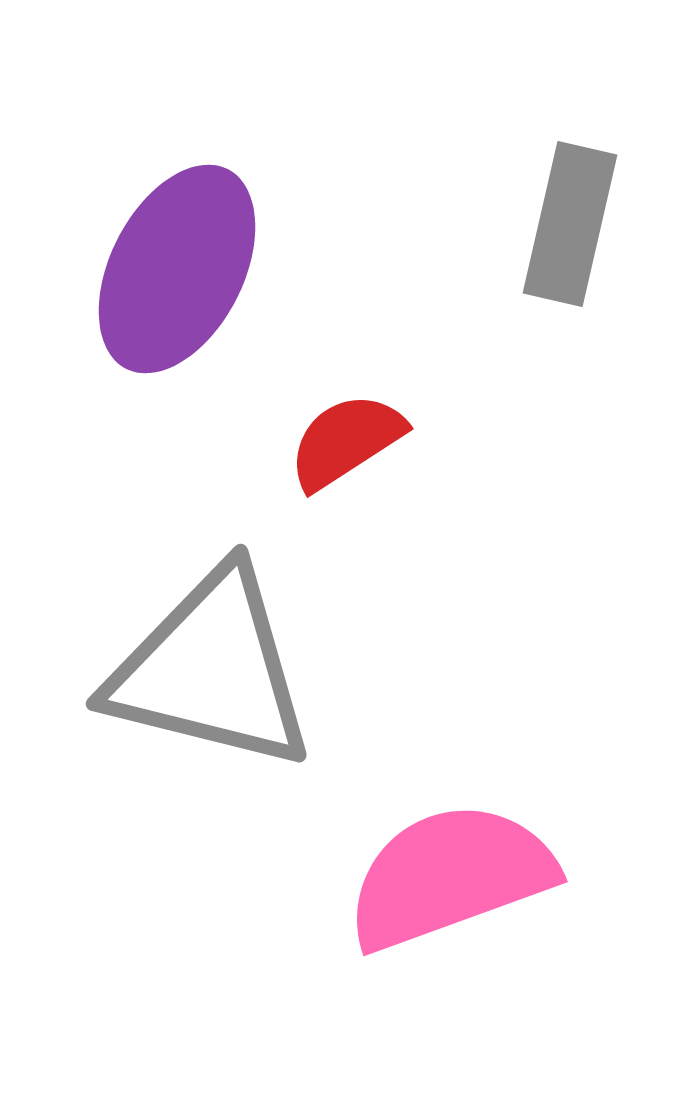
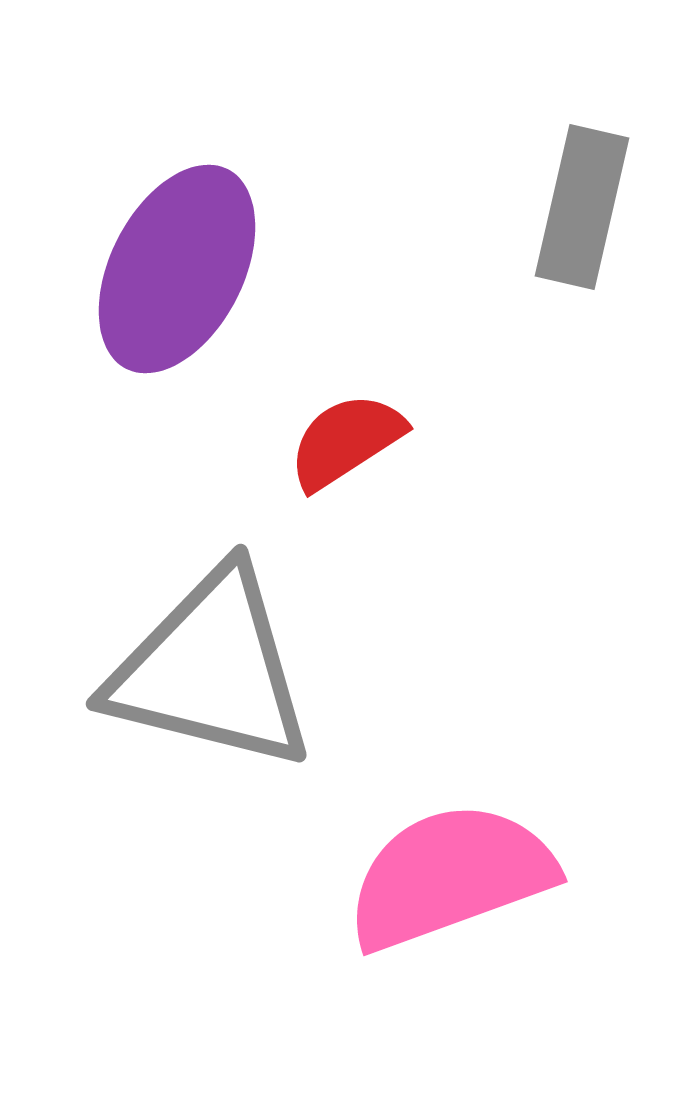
gray rectangle: moved 12 px right, 17 px up
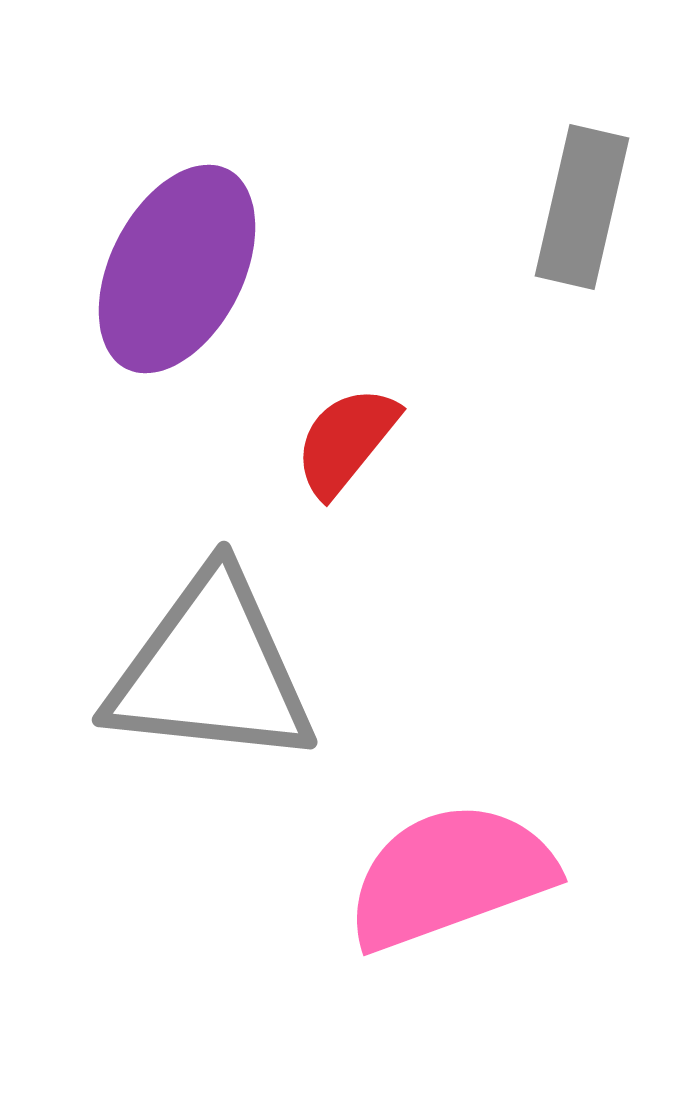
red semicircle: rotated 18 degrees counterclockwise
gray triangle: rotated 8 degrees counterclockwise
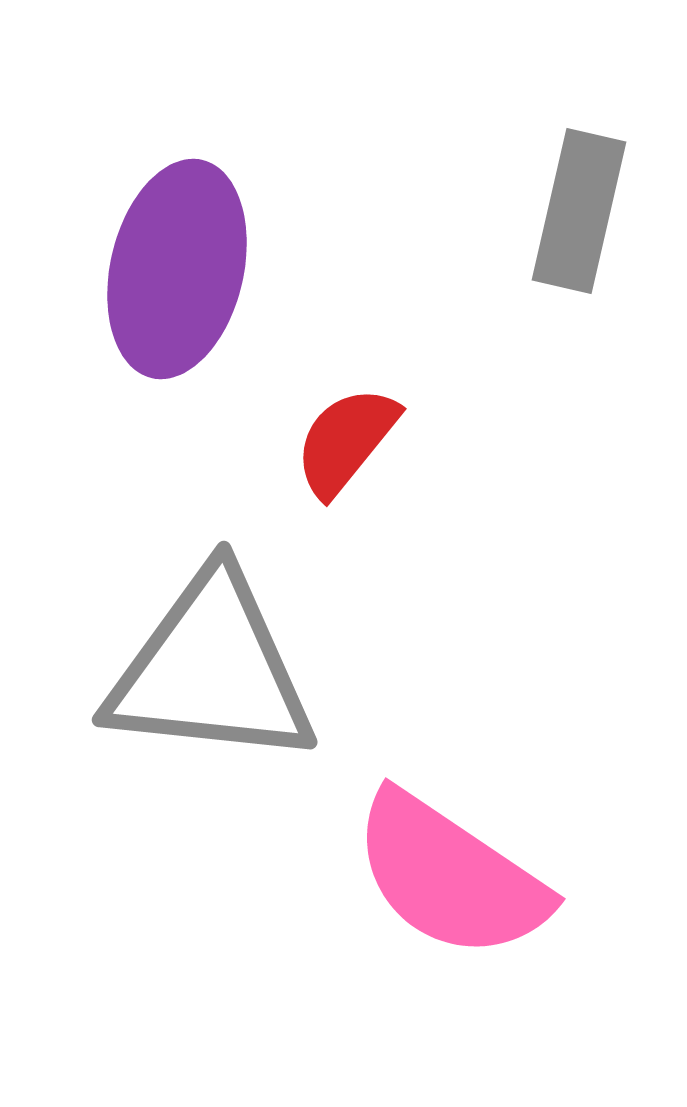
gray rectangle: moved 3 px left, 4 px down
purple ellipse: rotated 14 degrees counterclockwise
pink semicircle: rotated 126 degrees counterclockwise
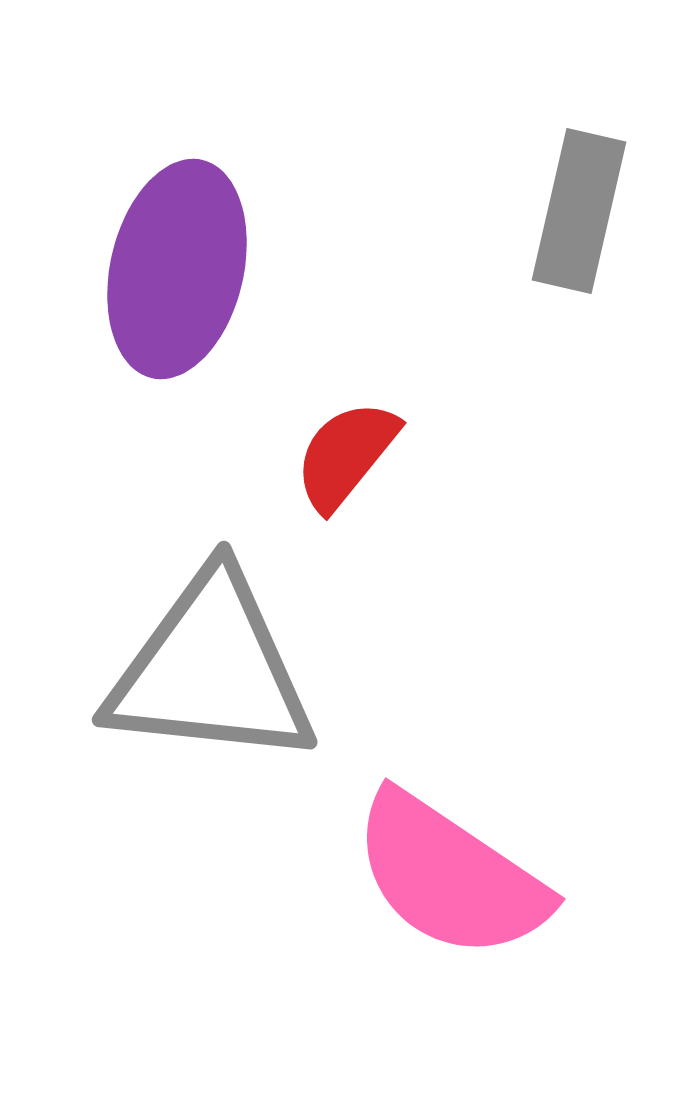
red semicircle: moved 14 px down
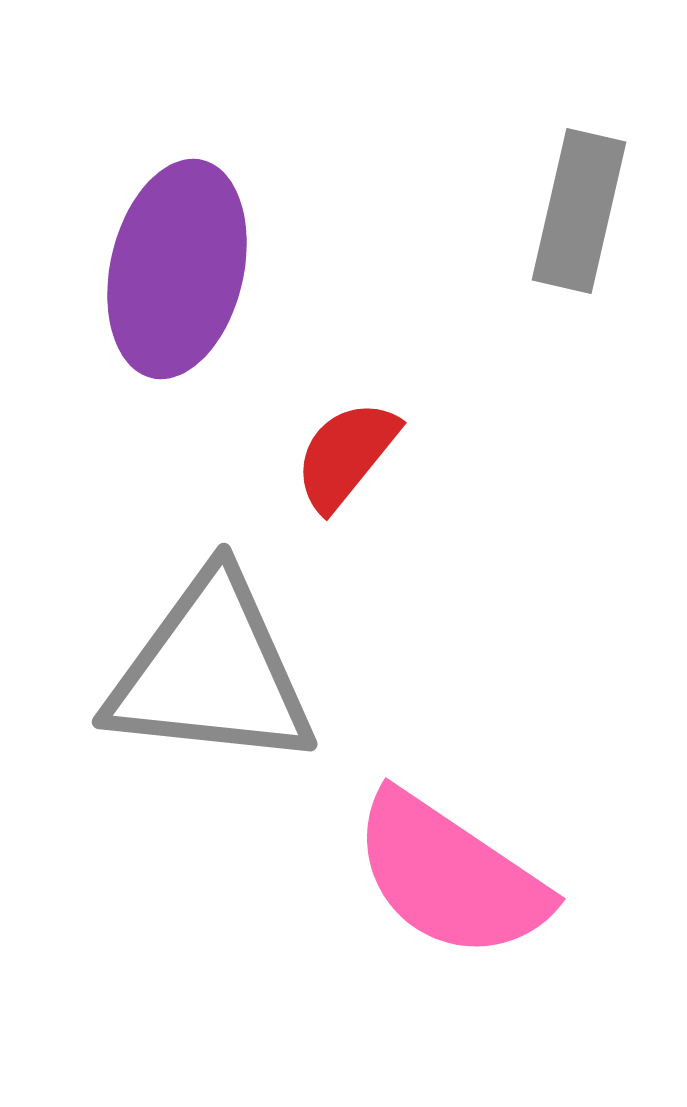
gray triangle: moved 2 px down
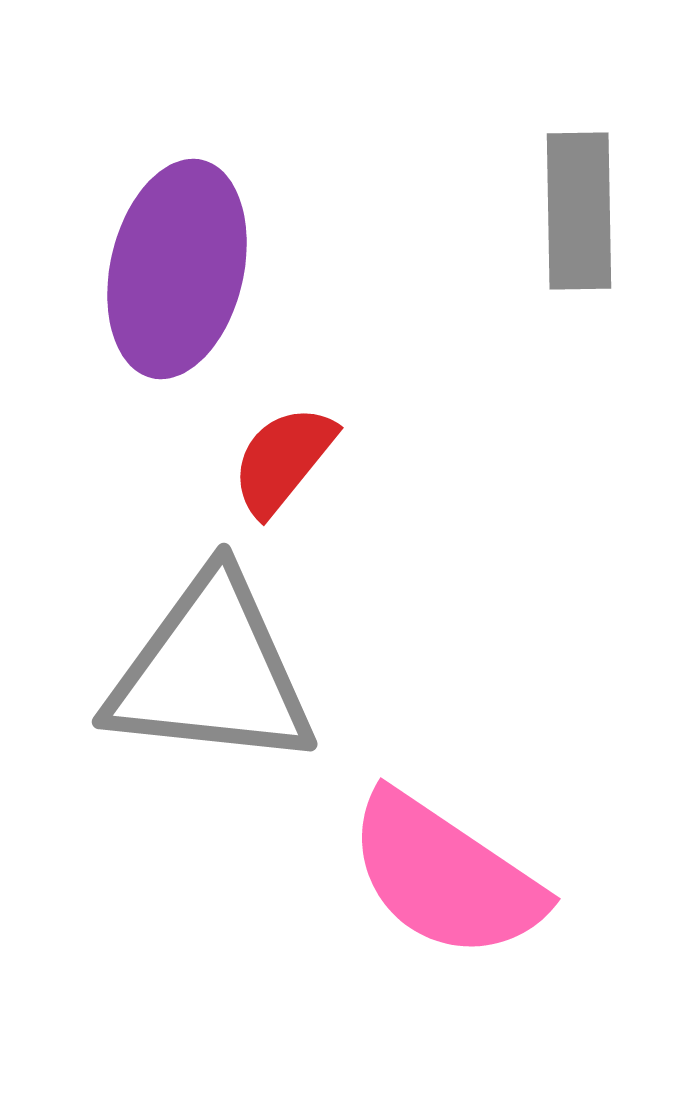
gray rectangle: rotated 14 degrees counterclockwise
red semicircle: moved 63 px left, 5 px down
pink semicircle: moved 5 px left
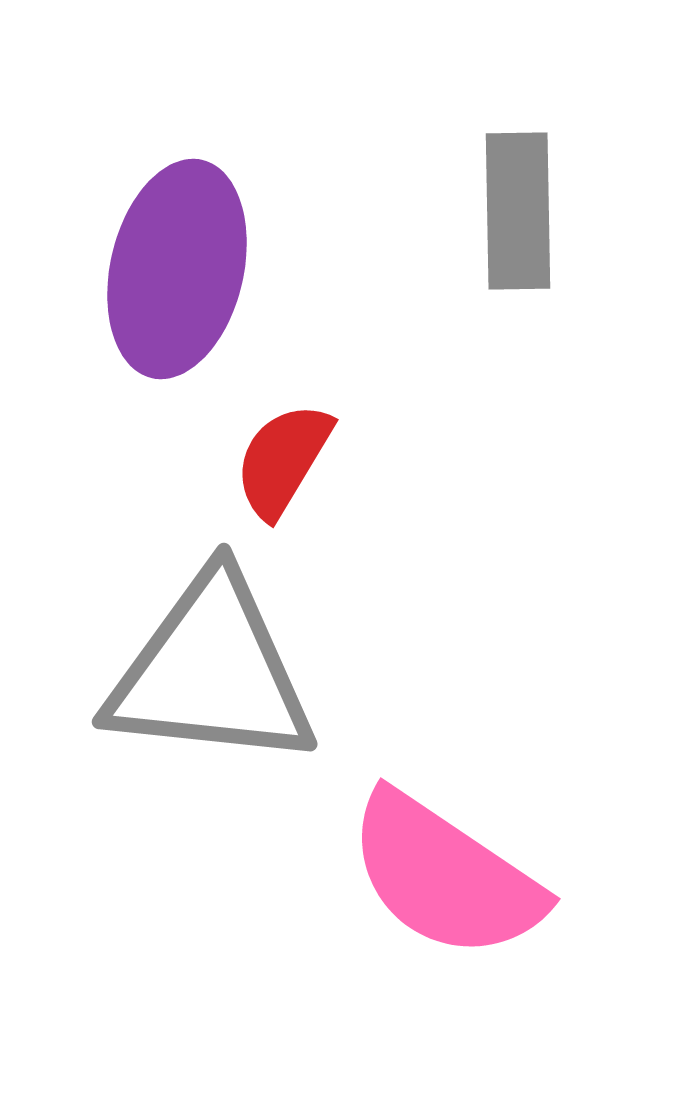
gray rectangle: moved 61 px left
red semicircle: rotated 8 degrees counterclockwise
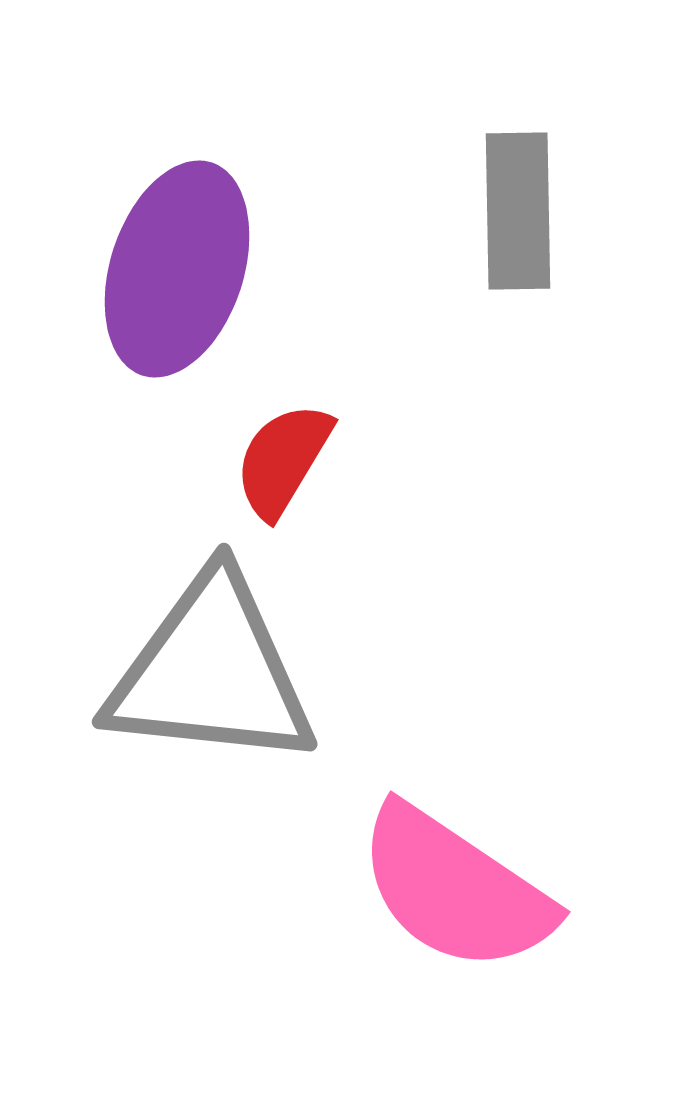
purple ellipse: rotated 5 degrees clockwise
pink semicircle: moved 10 px right, 13 px down
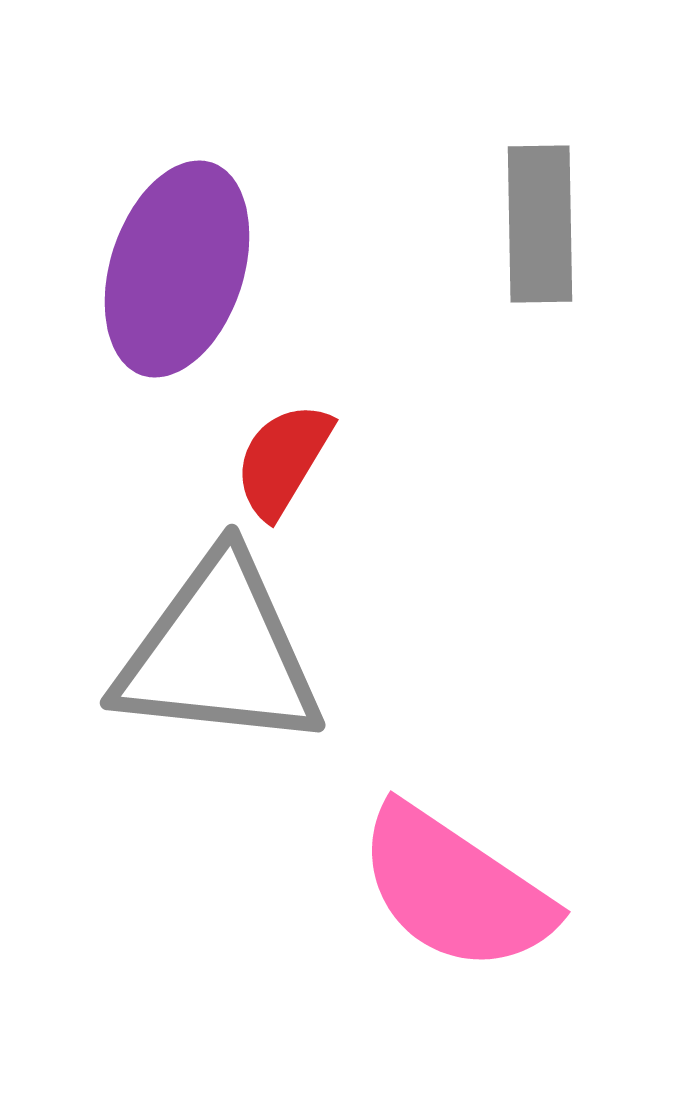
gray rectangle: moved 22 px right, 13 px down
gray triangle: moved 8 px right, 19 px up
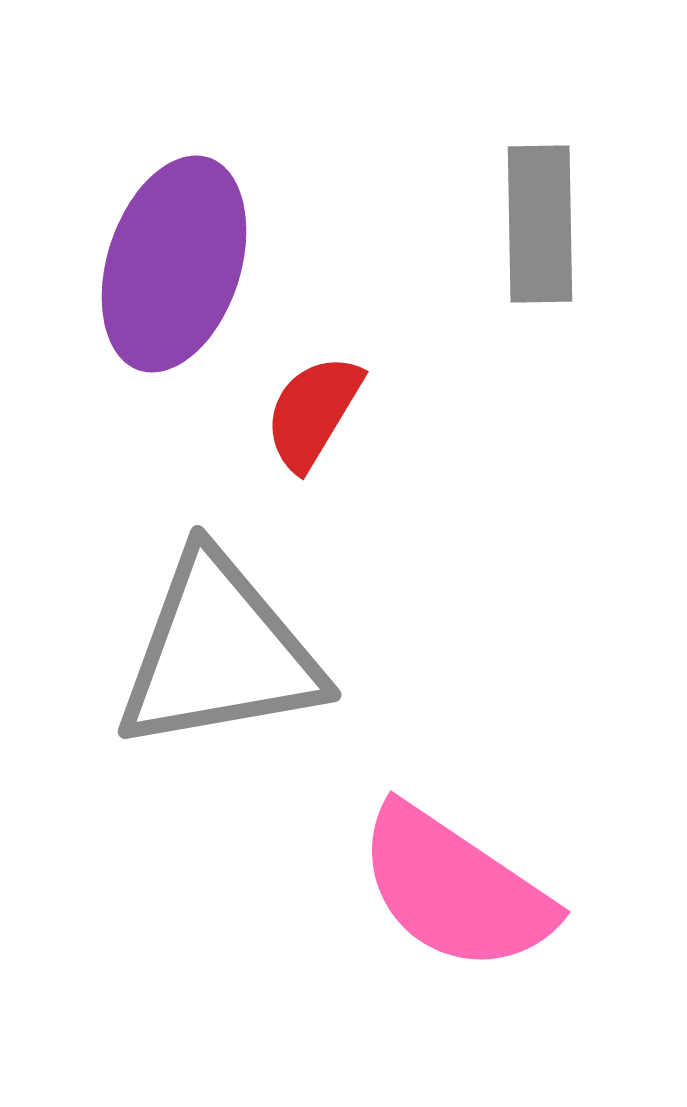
purple ellipse: moved 3 px left, 5 px up
red semicircle: moved 30 px right, 48 px up
gray triangle: rotated 16 degrees counterclockwise
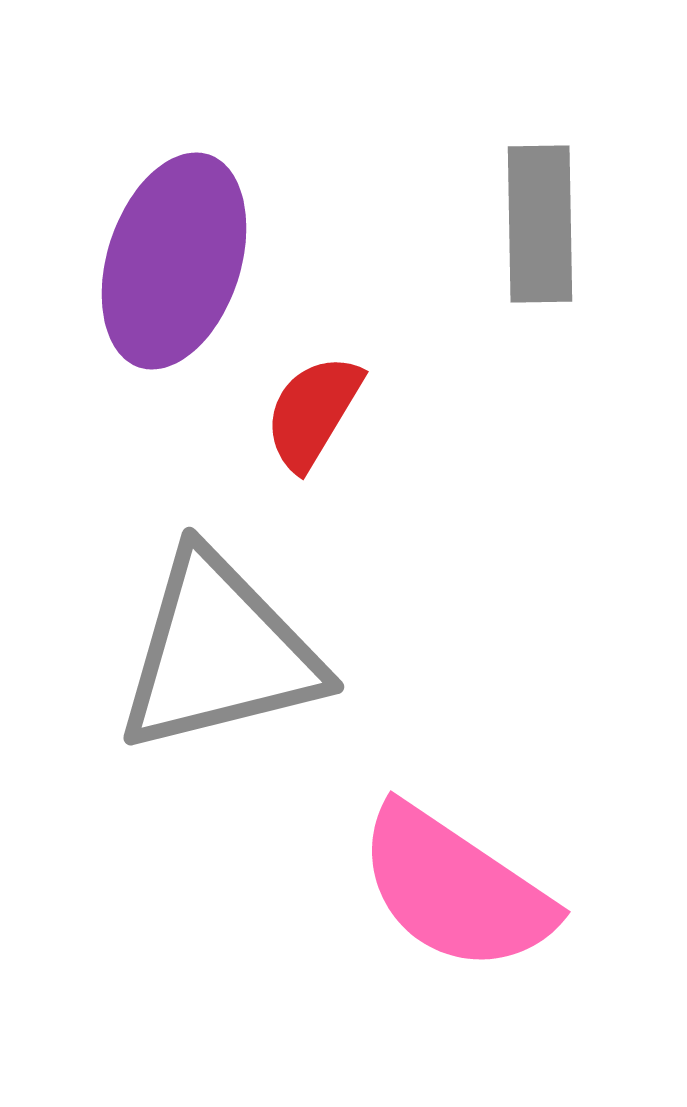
purple ellipse: moved 3 px up
gray triangle: rotated 4 degrees counterclockwise
